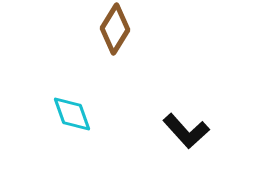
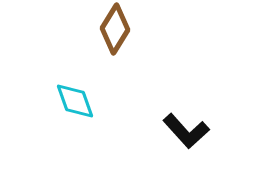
cyan diamond: moved 3 px right, 13 px up
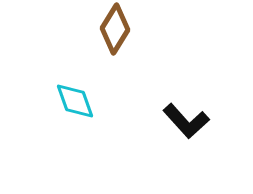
black L-shape: moved 10 px up
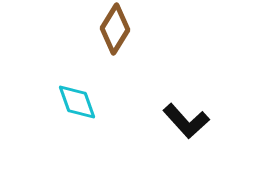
cyan diamond: moved 2 px right, 1 px down
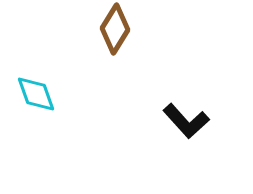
cyan diamond: moved 41 px left, 8 px up
